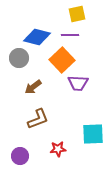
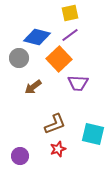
yellow square: moved 7 px left, 1 px up
purple line: rotated 36 degrees counterclockwise
orange square: moved 3 px left, 1 px up
brown L-shape: moved 17 px right, 5 px down
cyan square: rotated 15 degrees clockwise
red star: rotated 14 degrees counterclockwise
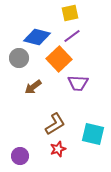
purple line: moved 2 px right, 1 px down
brown L-shape: rotated 10 degrees counterclockwise
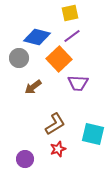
purple circle: moved 5 px right, 3 px down
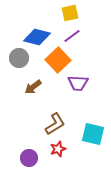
orange square: moved 1 px left, 1 px down
purple circle: moved 4 px right, 1 px up
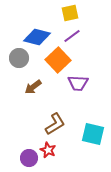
red star: moved 10 px left, 1 px down; rotated 28 degrees counterclockwise
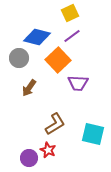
yellow square: rotated 12 degrees counterclockwise
brown arrow: moved 4 px left, 1 px down; rotated 18 degrees counterclockwise
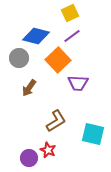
blue diamond: moved 1 px left, 1 px up
brown L-shape: moved 1 px right, 3 px up
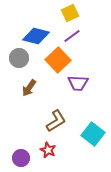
cyan square: rotated 25 degrees clockwise
purple circle: moved 8 px left
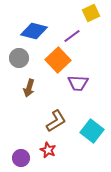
yellow square: moved 21 px right
blue diamond: moved 2 px left, 5 px up
brown arrow: rotated 18 degrees counterclockwise
cyan square: moved 1 px left, 3 px up
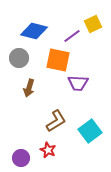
yellow square: moved 2 px right, 11 px down
orange square: rotated 35 degrees counterclockwise
cyan square: moved 2 px left; rotated 15 degrees clockwise
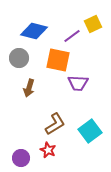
brown L-shape: moved 1 px left, 3 px down
